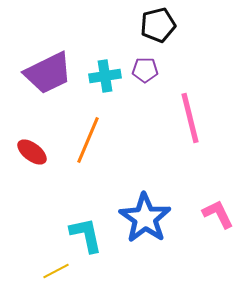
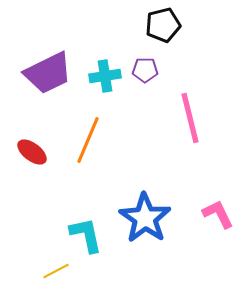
black pentagon: moved 5 px right
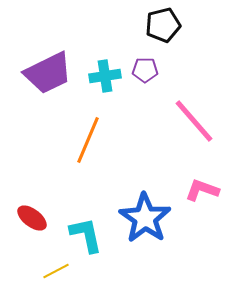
pink line: moved 4 px right, 3 px down; rotated 27 degrees counterclockwise
red ellipse: moved 66 px down
pink L-shape: moved 16 px left, 24 px up; rotated 44 degrees counterclockwise
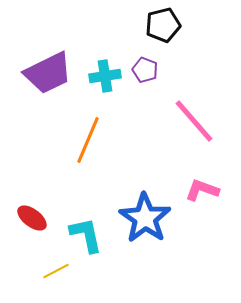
purple pentagon: rotated 20 degrees clockwise
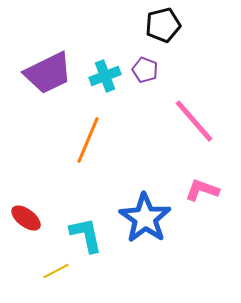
cyan cross: rotated 12 degrees counterclockwise
red ellipse: moved 6 px left
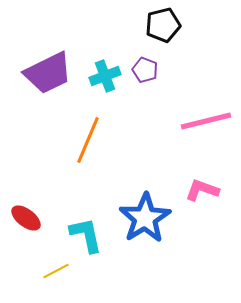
pink line: moved 12 px right; rotated 63 degrees counterclockwise
blue star: rotated 6 degrees clockwise
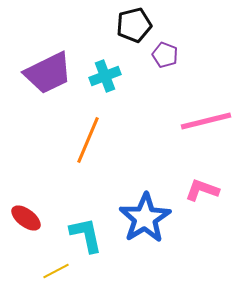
black pentagon: moved 29 px left
purple pentagon: moved 20 px right, 15 px up
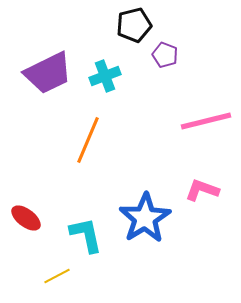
yellow line: moved 1 px right, 5 px down
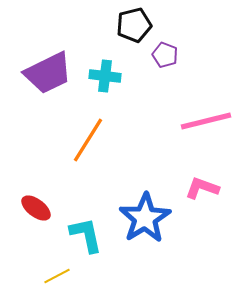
cyan cross: rotated 28 degrees clockwise
orange line: rotated 9 degrees clockwise
pink L-shape: moved 2 px up
red ellipse: moved 10 px right, 10 px up
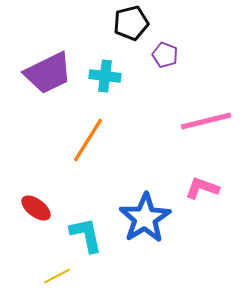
black pentagon: moved 3 px left, 2 px up
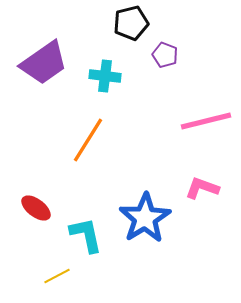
purple trapezoid: moved 4 px left, 10 px up; rotated 9 degrees counterclockwise
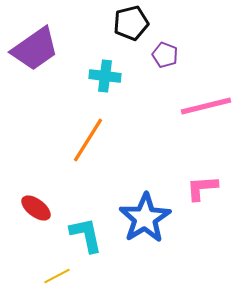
purple trapezoid: moved 9 px left, 14 px up
pink line: moved 15 px up
pink L-shape: rotated 24 degrees counterclockwise
